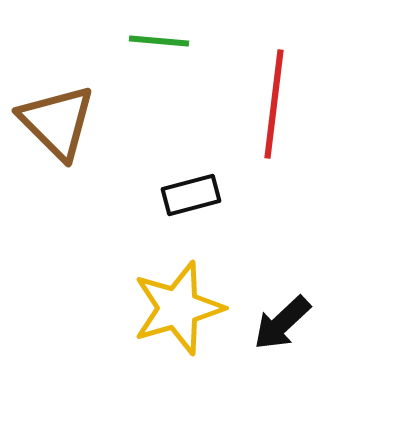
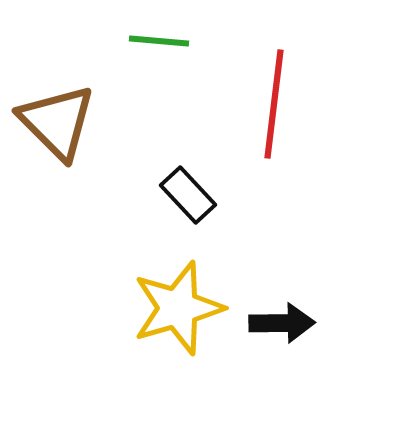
black rectangle: moved 3 px left; rotated 62 degrees clockwise
black arrow: rotated 138 degrees counterclockwise
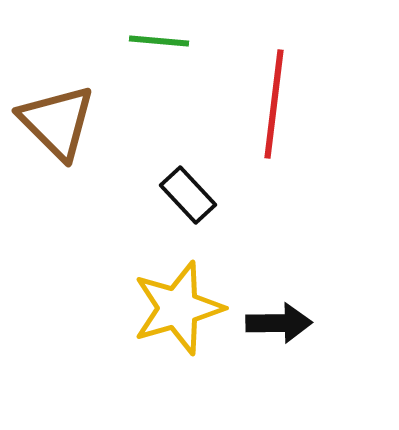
black arrow: moved 3 px left
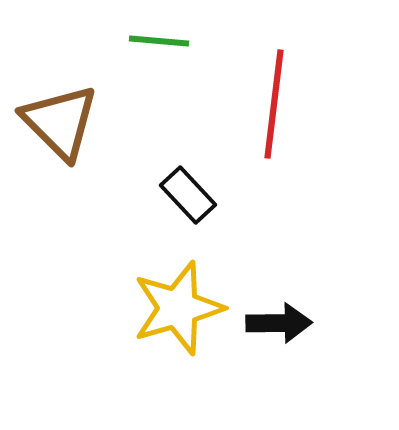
brown triangle: moved 3 px right
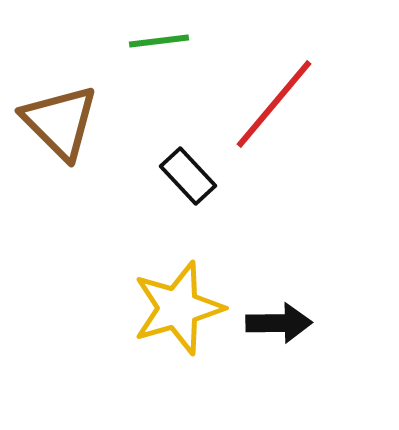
green line: rotated 12 degrees counterclockwise
red line: rotated 33 degrees clockwise
black rectangle: moved 19 px up
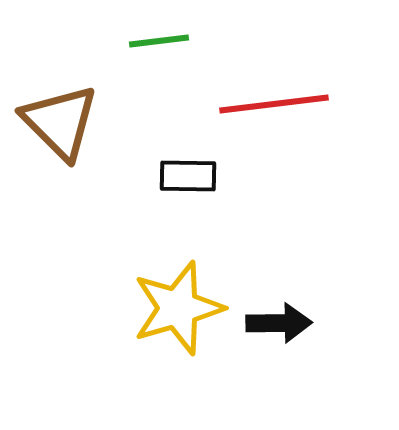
red line: rotated 43 degrees clockwise
black rectangle: rotated 46 degrees counterclockwise
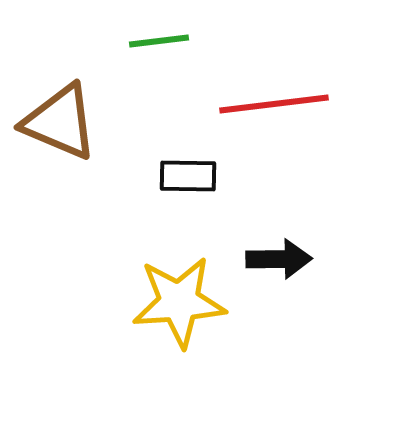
brown triangle: rotated 22 degrees counterclockwise
yellow star: moved 1 px right, 6 px up; rotated 12 degrees clockwise
black arrow: moved 64 px up
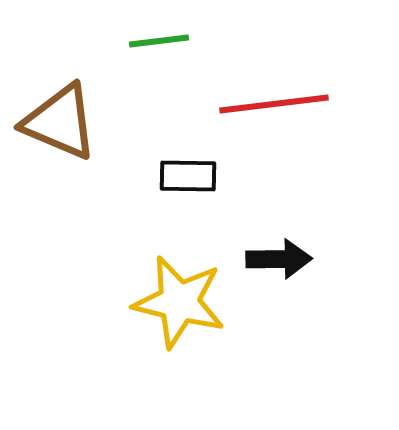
yellow star: rotated 18 degrees clockwise
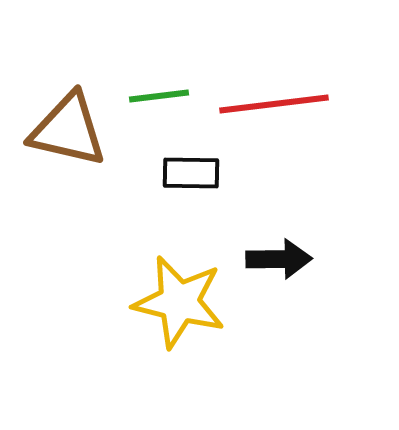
green line: moved 55 px down
brown triangle: moved 8 px right, 8 px down; rotated 10 degrees counterclockwise
black rectangle: moved 3 px right, 3 px up
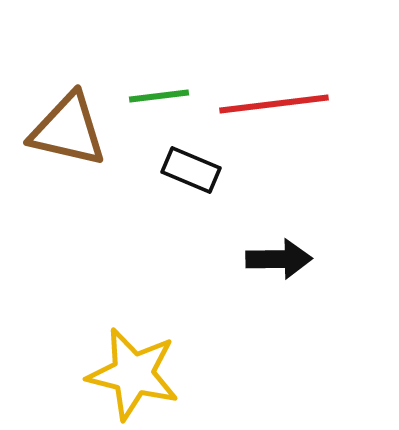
black rectangle: moved 3 px up; rotated 22 degrees clockwise
yellow star: moved 46 px left, 72 px down
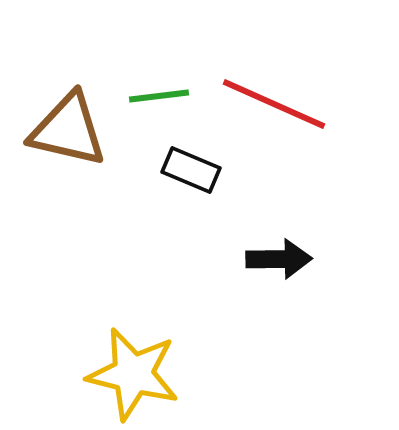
red line: rotated 31 degrees clockwise
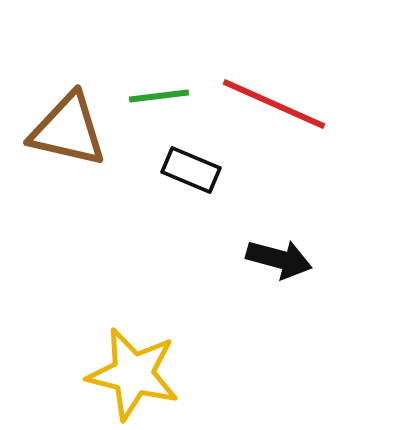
black arrow: rotated 16 degrees clockwise
